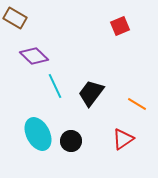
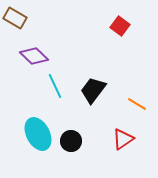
red square: rotated 30 degrees counterclockwise
black trapezoid: moved 2 px right, 3 px up
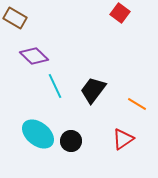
red square: moved 13 px up
cyan ellipse: rotated 24 degrees counterclockwise
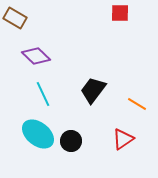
red square: rotated 36 degrees counterclockwise
purple diamond: moved 2 px right
cyan line: moved 12 px left, 8 px down
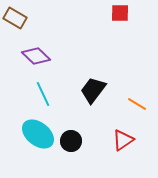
red triangle: moved 1 px down
